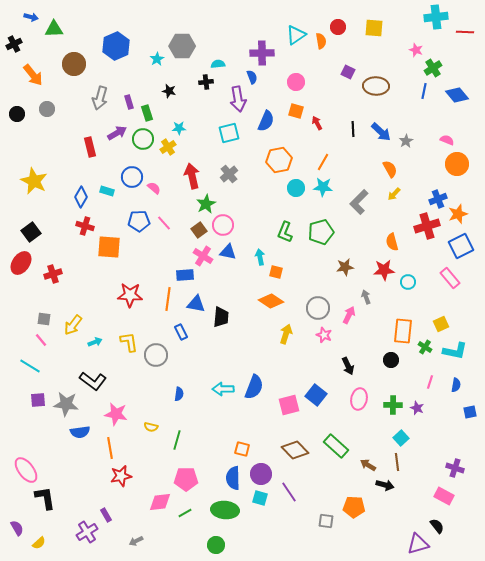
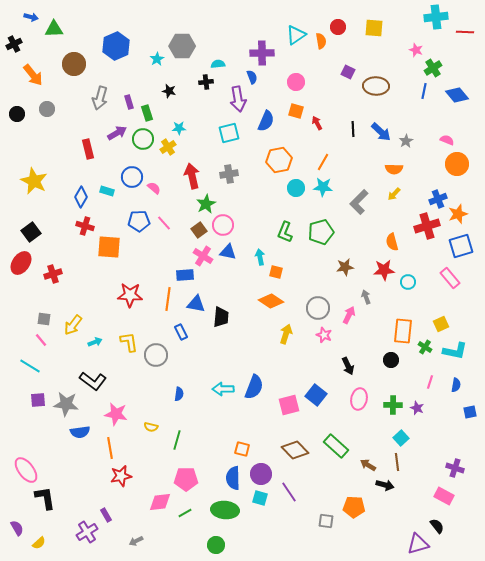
red rectangle at (90, 147): moved 2 px left, 2 px down
orange semicircle at (390, 169): moved 4 px right; rotated 120 degrees clockwise
gray cross at (229, 174): rotated 30 degrees clockwise
blue square at (461, 246): rotated 10 degrees clockwise
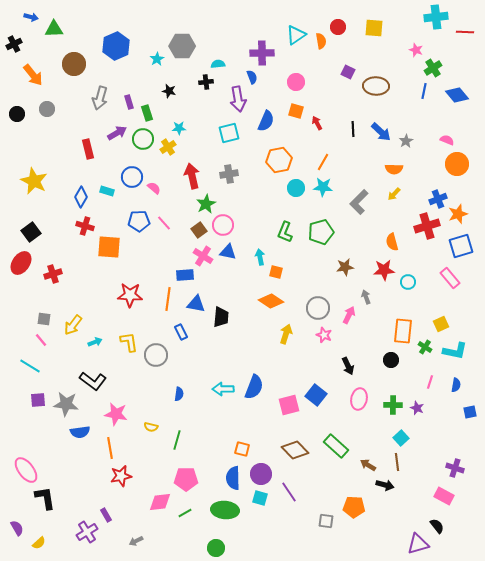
green circle at (216, 545): moved 3 px down
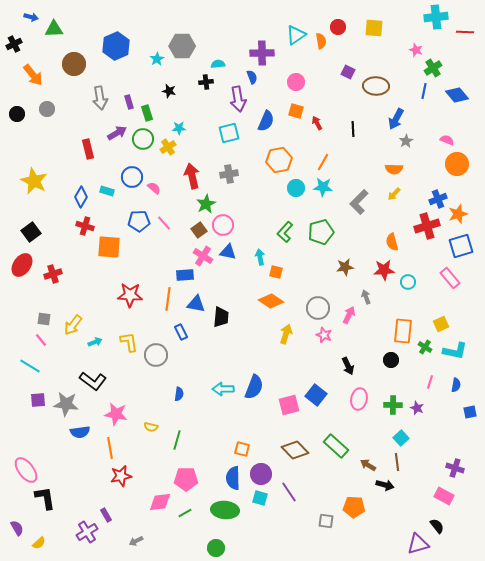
gray arrow at (100, 98): rotated 25 degrees counterclockwise
blue arrow at (381, 132): moved 15 px right, 13 px up; rotated 75 degrees clockwise
green L-shape at (285, 232): rotated 20 degrees clockwise
red ellipse at (21, 263): moved 1 px right, 2 px down
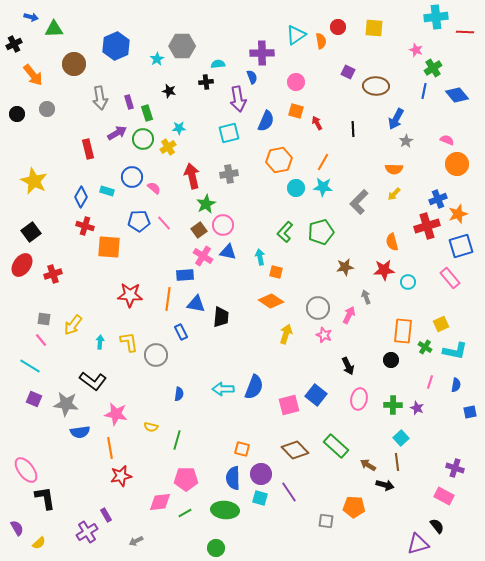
cyan arrow at (95, 342): moved 5 px right; rotated 64 degrees counterclockwise
purple square at (38, 400): moved 4 px left, 1 px up; rotated 28 degrees clockwise
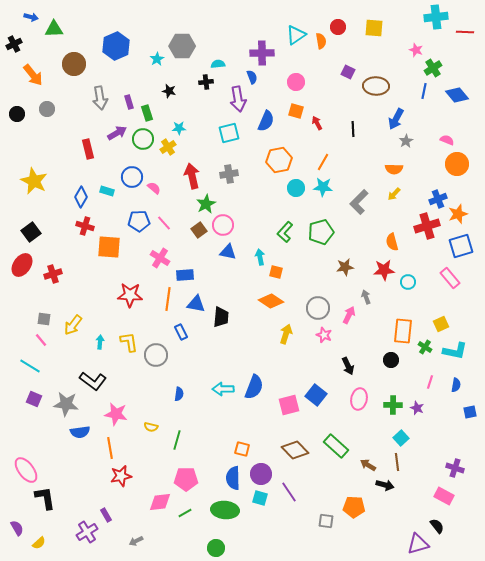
pink cross at (203, 256): moved 43 px left, 2 px down
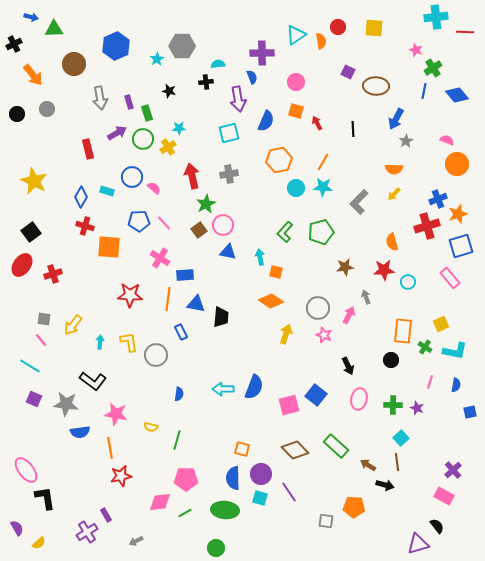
purple cross at (455, 468): moved 2 px left, 2 px down; rotated 30 degrees clockwise
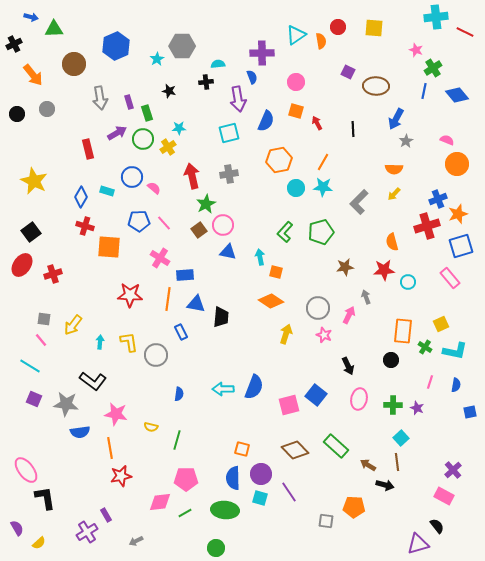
red line at (465, 32): rotated 24 degrees clockwise
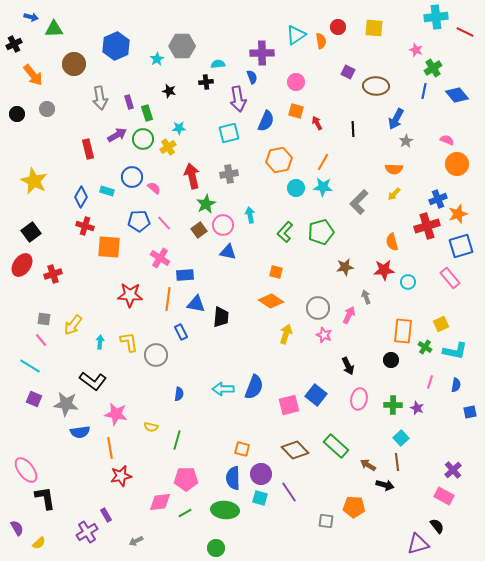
purple arrow at (117, 133): moved 2 px down
cyan arrow at (260, 257): moved 10 px left, 42 px up
